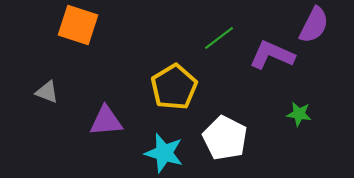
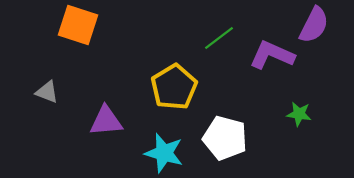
white pentagon: rotated 12 degrees counterclockwise
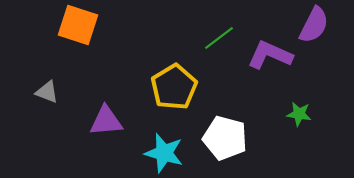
purple L-shape: moved 2 px left
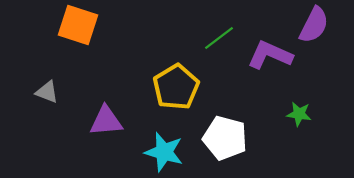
yellow pentagon: moved 2 px right
cyan star: moved 1 px up
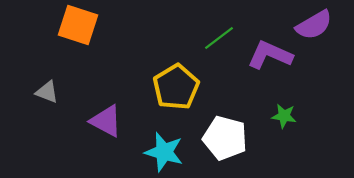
purple semicircle: rotated 33 degrees clockwise
green star: moved 15 px left, 2 px down
purple triangle: rotated 33 degrees clockwise
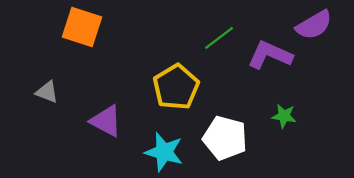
orange square: moved 4 px right, 2 px down
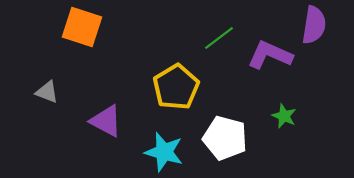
purple semicircle: rotated 51 degrees counterclockwise
green star: rotated 15 degrees clockwise
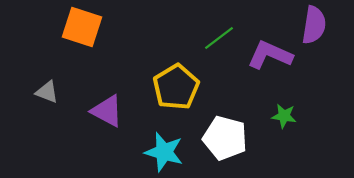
green star: rotated 15 degrees counterclockwise
purple triangle: moved 1 px right, 10 px up
